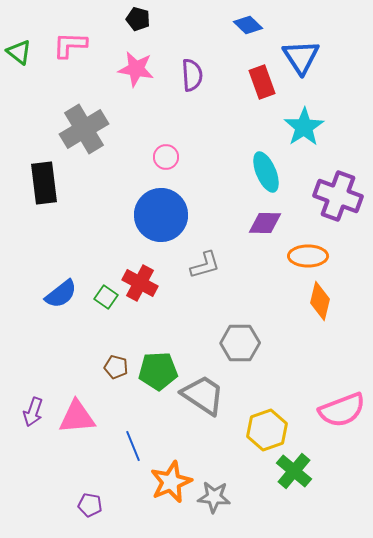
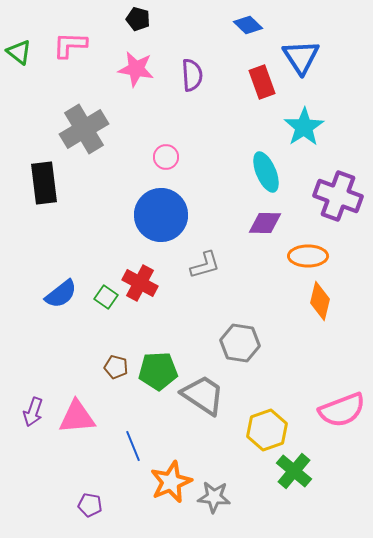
gray hexagon: rotated 9 degrees clockwise
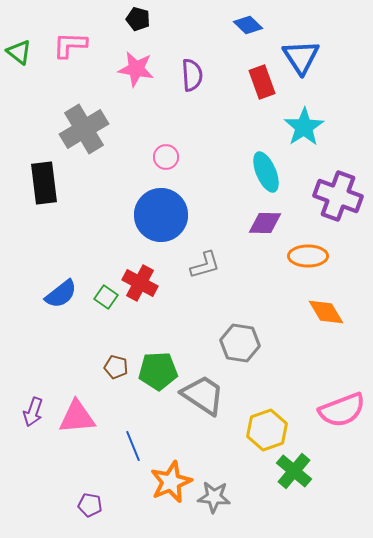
orange diamond: moved 6 px right, 11 px down; rotated 45 degrees counterclockwise
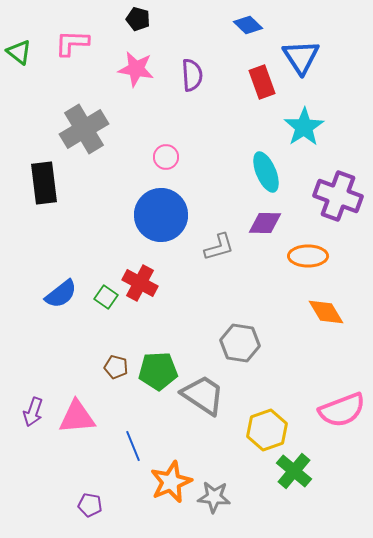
pink L-shape: moved 2 px right, 2 px up
gray L-shape: moved 14 px right, 18 px up
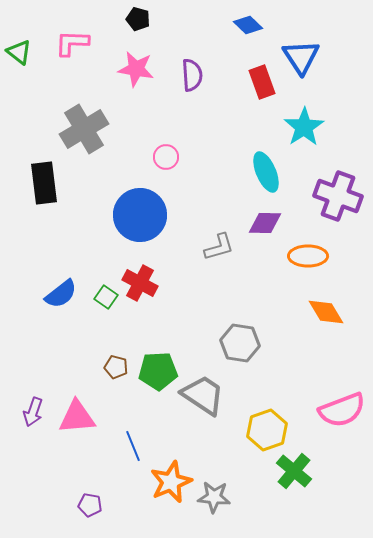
blue circle: moved 21 px left
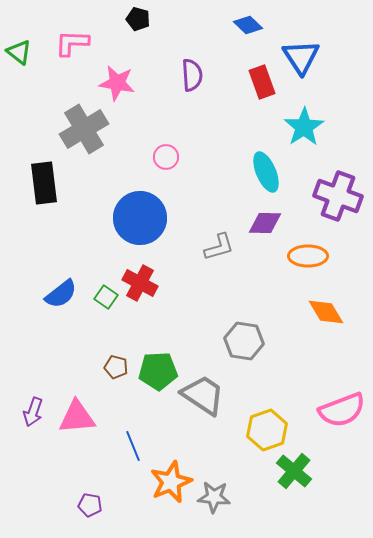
pink star: moved 19 px left, 14 px down
blue circle: moved 3 px down
gray hexagon: moved 4 px right, 2 px up
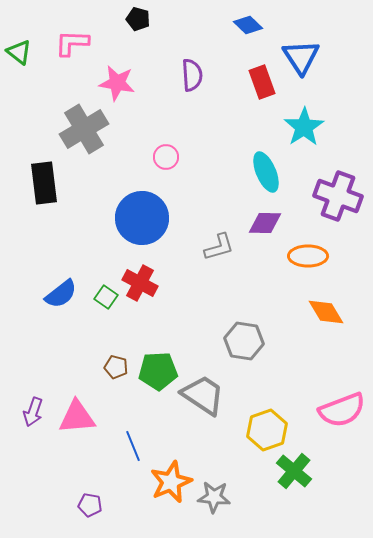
blue circle: moved 2 px right
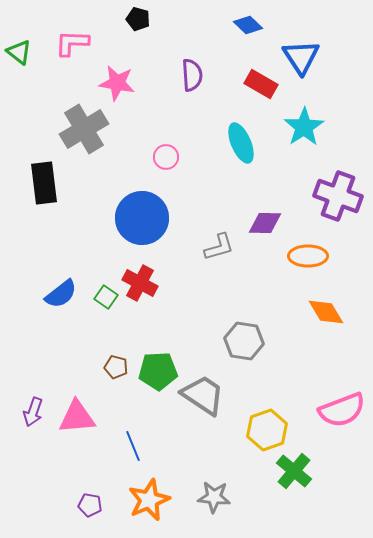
red rectangle: moved 1 px left, 2 px down; rotated 40 degrees counterclockwise
cyan ellipse: moved 25 px left, 29 px up
orange star: moved 22 px left, 18 px down
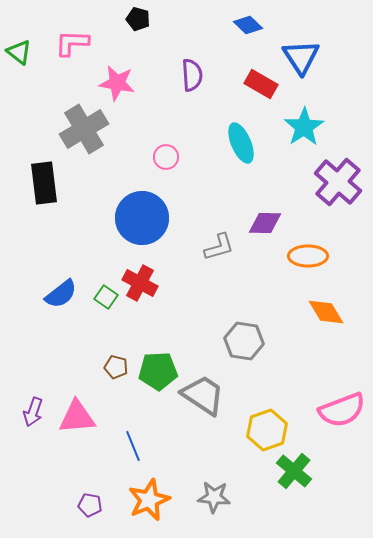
purple cross: moved 14 px up; rotated 21 degrees clockwise
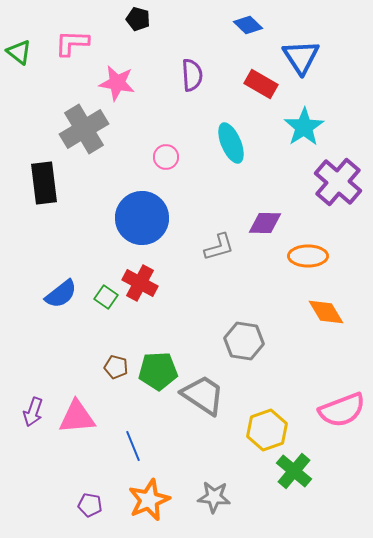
cyan ellipse: moved 10 px left
